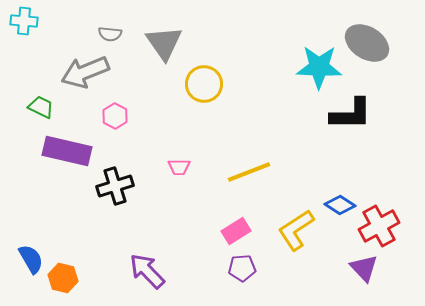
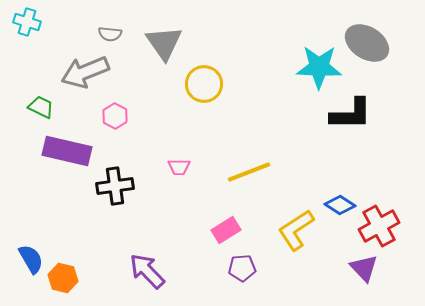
cyan cross: moved 3 px right, 1 px down; rotated 12 degrees clockwise
black cross: rotated 9 degrees clockwise
pink rectangle: moved 10 px left, 1 px up
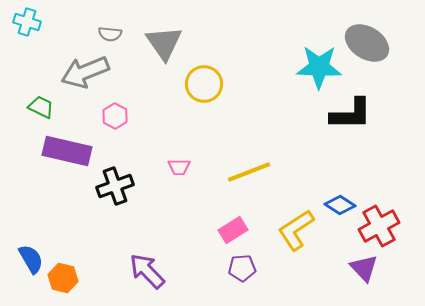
black cross: rotated 12 degrees counterclockwise
pink rectangle: moved 7 px right
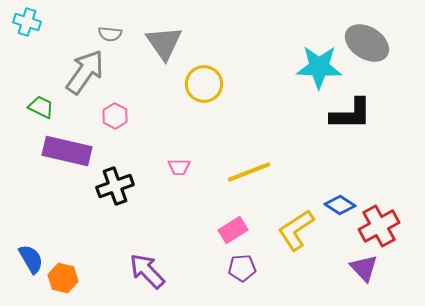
gray arrow: rotated 147 degrees clockwise
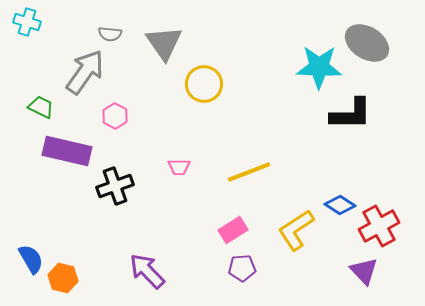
purple triangle: moved 3 px down
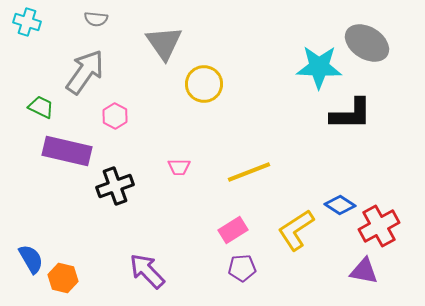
gray semicircle: moved 14 px left, 15 px up
purple triangle: rotated 36 degrees counterclockwise
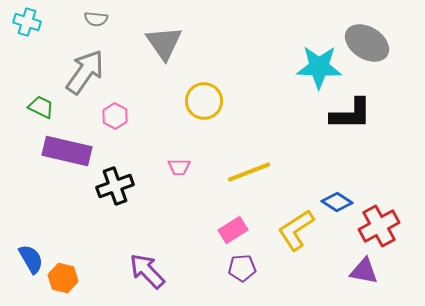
yellow circle: moved 17 px down
blue diamond: moved 3 px left, 3 px up
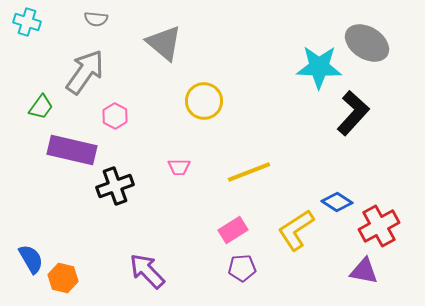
gray triangle: rotated 15 degrees counterclockwise
green trapezoid: rotated 100 degrees clockwise
black L-shape: moved 2 px right, 1 px up; rotated 48 degrees counterclockwise
purple rectangle: moved 5 px right, 1 px up
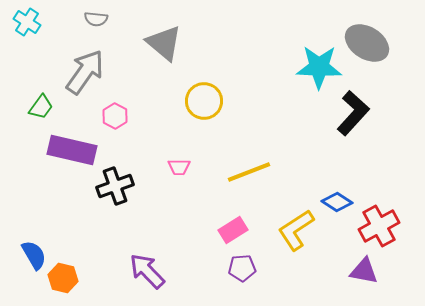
cyan cross: rotated 16 degrees clockwise
blue semicircle: moved 3 px right, 4 px up
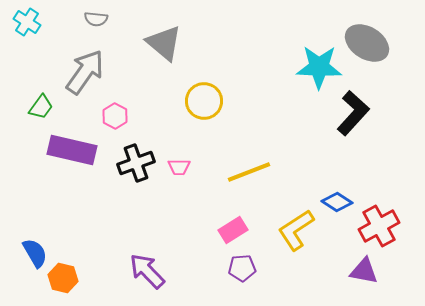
black cross: moved 21 px right, 23 px up
blue semicircle: moved 1 px right, 2 px up
